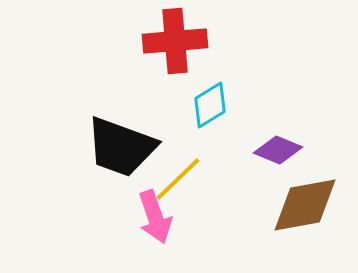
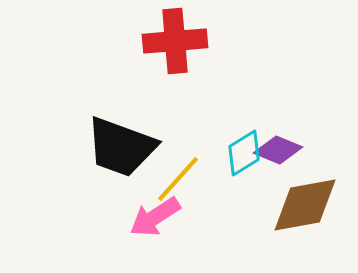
cyan diamond: moved 34 px right, 48 px down
yellow line: rotated 4 degrees counterclockwise
pink arrow: rotated 76 degrees clockwise
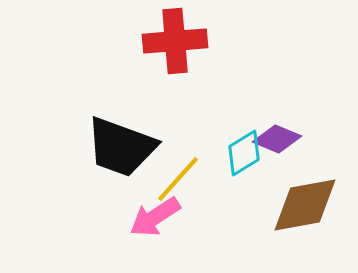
purple diamond: moved 1 px left, 11 px up
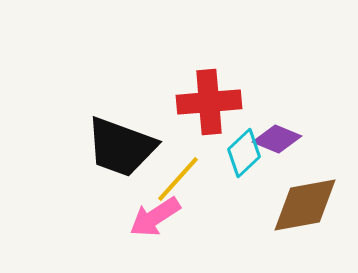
red cross: moved 34 px right, 61 px down
cyan diamond: rotated 12 degrees counterclockwise
